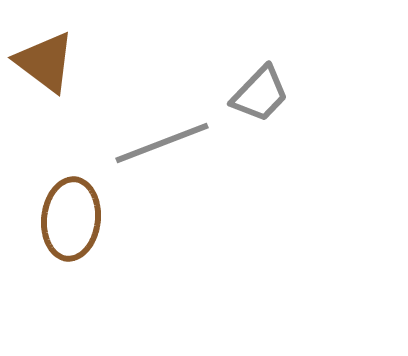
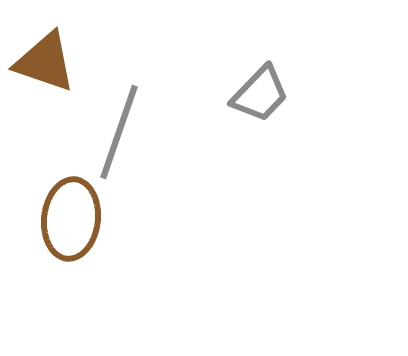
brown triangle: rotated 18 degrees counterclockwise
gray line: moved 43 px left, 11 px up; rotated 50 degrees counterclockwise
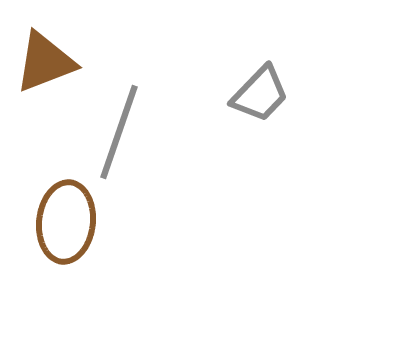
brown triangle: rotated 40 degrees counterclockwise
brown ellipse: moved 5 px left, 3 px down
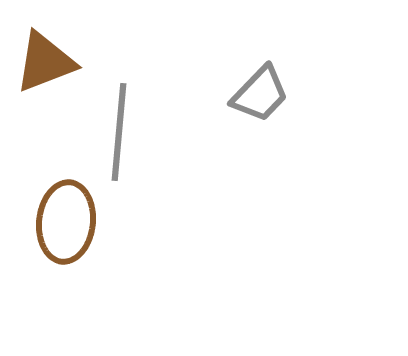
gray line: rotated 14 degrees counterclockwise
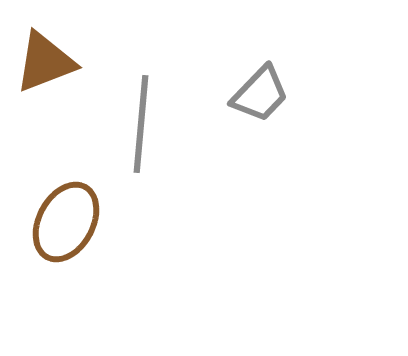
gray line: moved 22 px right, 8 px up
brown ellipse: rotated 22 degrees clockwise
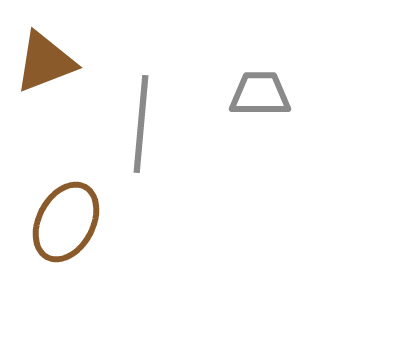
gray trapezoid: rotated 134 degrees counterclockwise
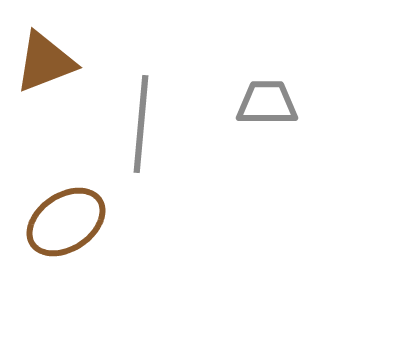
gray trapezoid: moved 7 px right, 9 px down
brown ellipse: rotated 28 degrees clockwise
